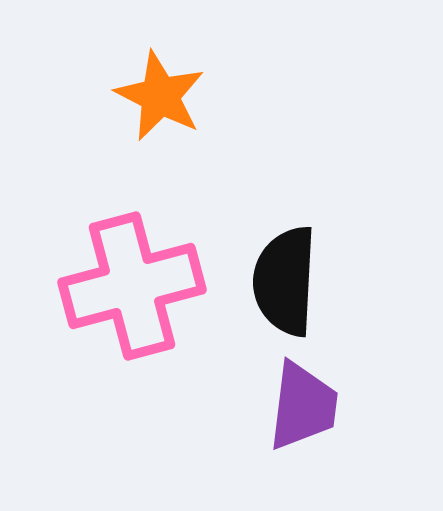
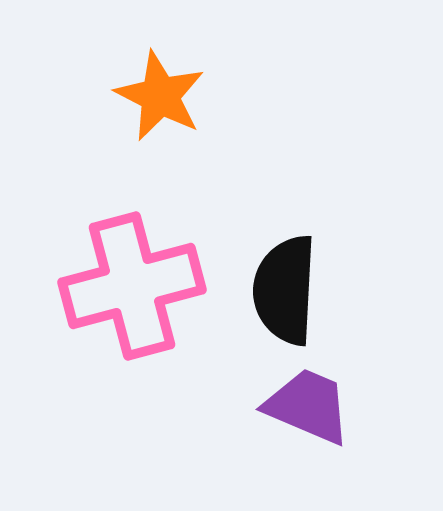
black semicircle: moved 9 px down
purple trapezoid: moved 5 px right; rotated 74 degrees counterclockwise
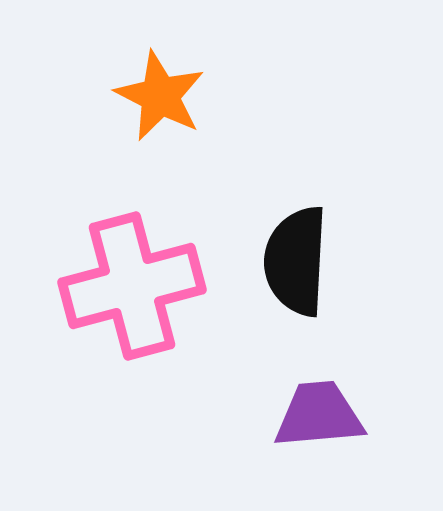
black semicircle: moved 11 px right, 29 px up
purple trapezoid: moved 11 px right, 9 px down; rotated 28 degrees counterclockwise
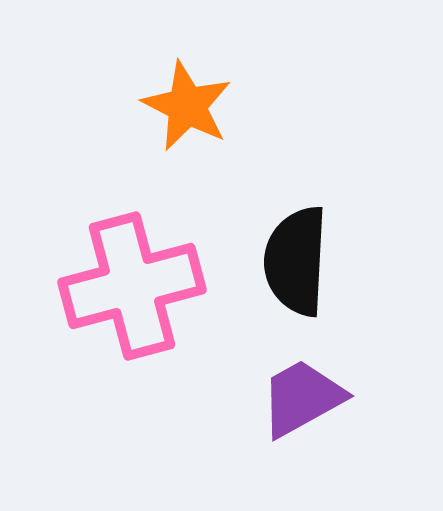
orange star: moved 27 px right, 10 px down
purple trapezoid: moved 17 px left, 17 px up; rotated 24 degrees counterclockwise
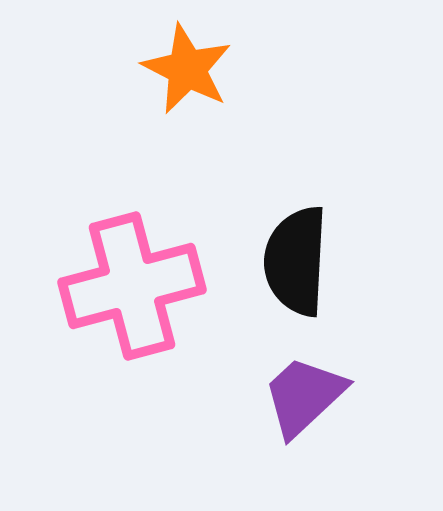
orange star: moved 37 px up
purple trapezoid: moved 2 px right, 2 px up; rotated 14 degrees counterclockwise
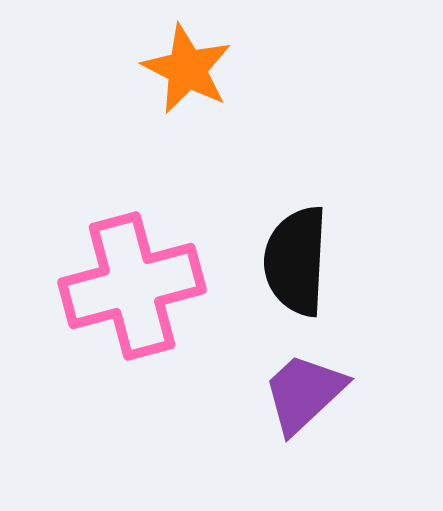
purple trapezoid: moved 3 px up
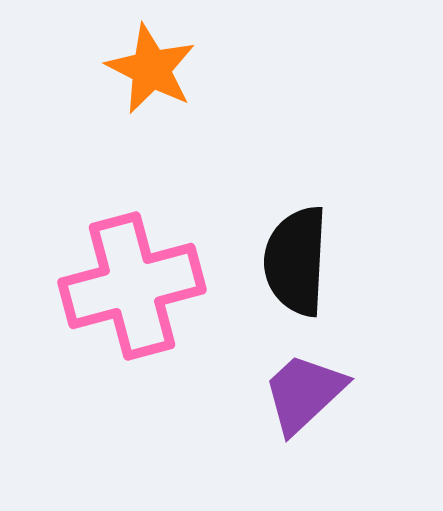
orange star: moved 36 px left
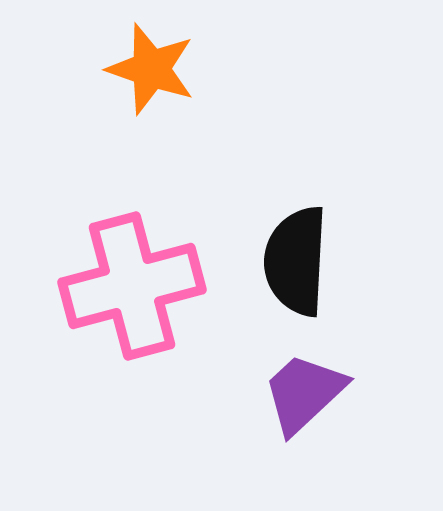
orange star: rotated 8 degrees counterclockwise
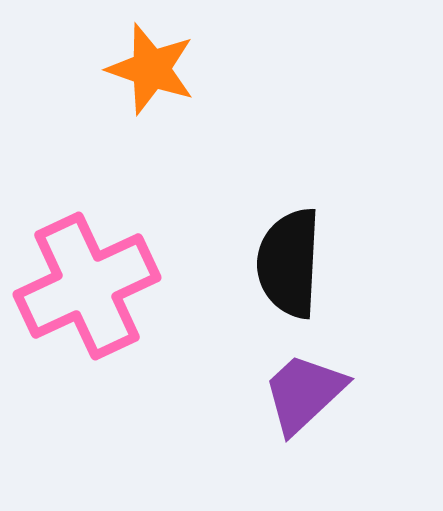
black semicircle: moved 7 px left, 2 px down
pink cross: moved 45 px left; rotated 10 degrees counterclockwise
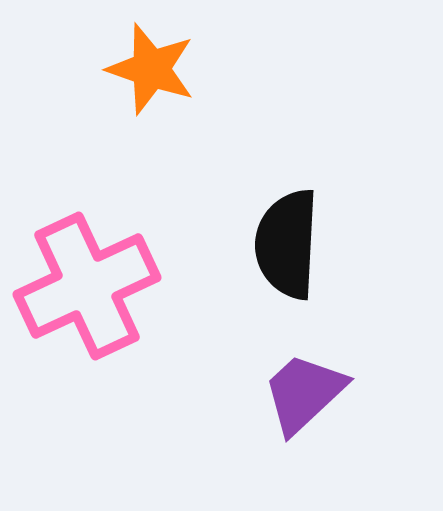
black semicircle: moved 2 px left, 19 px up
